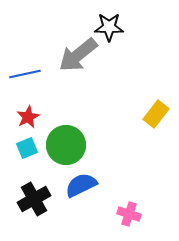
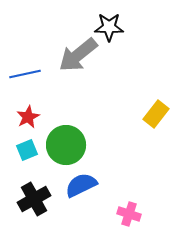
cyan square: moved 2 px down
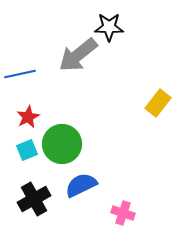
blue line: moved 5 px left
yellow rectangle: moved 2 px right, 11 px up
green circle: moved 4 px left, 1 px up
pink cross: moved 6 px left, 1 px up
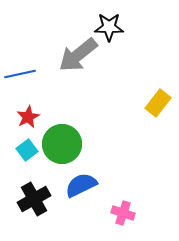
cyan square: rotated 15 degrees counterclockwise
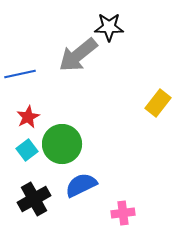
pink cross: rotated 25 degrees counterclockwise
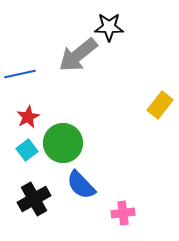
yellow rectangle: moved 2 px right, 2 px down
green circle: moved 1 px right, 1 px up
blue semicircle: rotated 108 degrees counterclockwise
